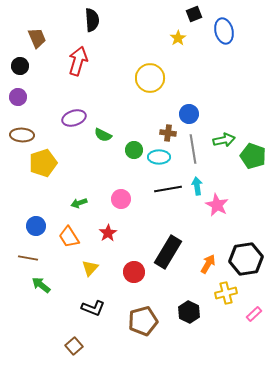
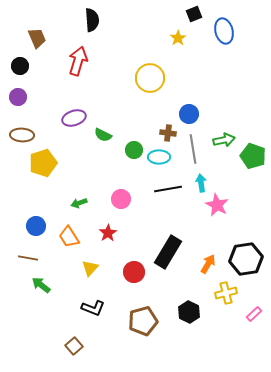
cyan arrow at (197, 186): moved 4 px right, 3 px up
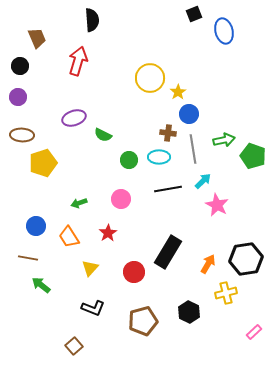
yellow star at (178, 38): moved 54 px down
green circle at (134, 150): moved 5 px left, 10 px down
cyan arrow at (201, 183): moved 2 px right, 2 px up; rotated 54 degrees clockwise
pink rectangle at (254, 314): moved 18 px down
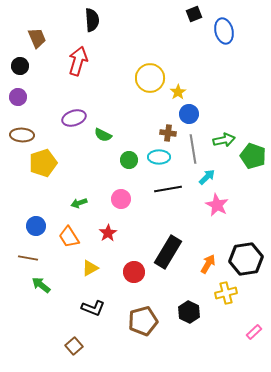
cyan arrow at (203, 181): moved 4 px right, 4 px up
yellow triangle at (90, 268): rotated 18 degrees clockwise
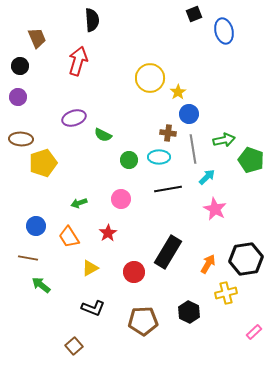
brown ellipse at (22, 135): moved 1 px left, 4 px down
green pentagon at (253, 156): moved 2 px left, 4 px down
pink star at (217, 205): moved 2 px left, 4 px down
brown pentagon at (143, 321): rotated 12 degrees clockwise
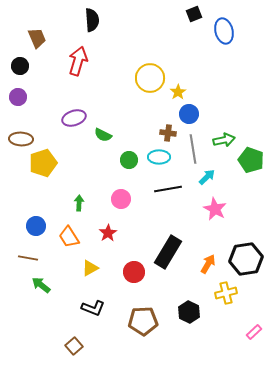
green arrow at (79, 203): rotated 112 degrees clockwise
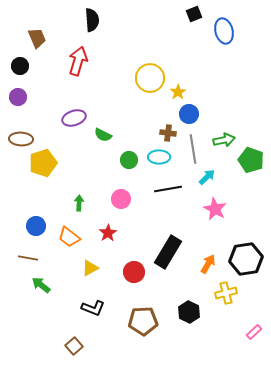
orange trapezoid at (69, 237): rotated 20 degrees counterclockwise
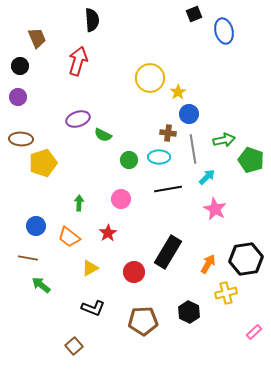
purple ellipse at (74, 118): moved 4 px right, 1 px down
